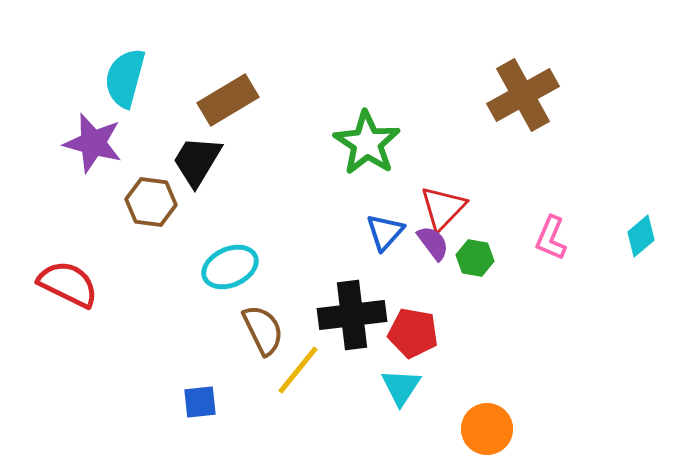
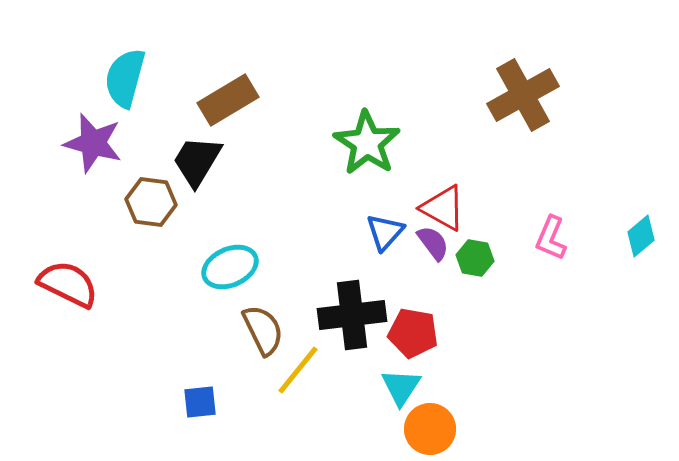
red triangle: rotated 45 degrees counterclockwise
orange circle: moved 57 px left
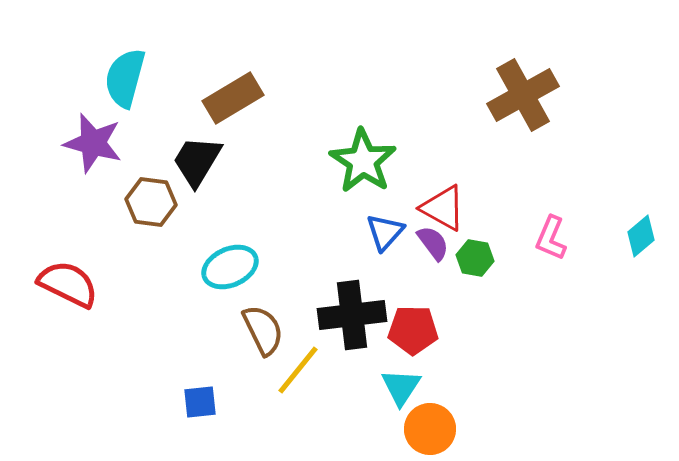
brown rectangle: moved 5 px right, 2 px up
green star: moved 4 px left, 18 px down
red pentagon: moved 3 px up; rotated 9 degrees counterclockwise
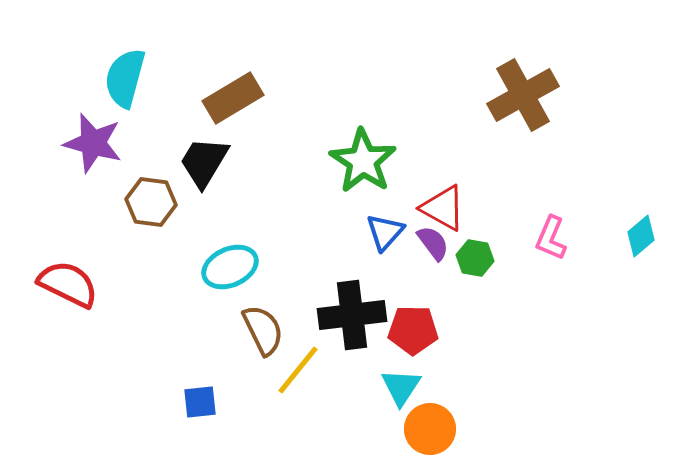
black trapezoid: moved 7 px right, 1 px down
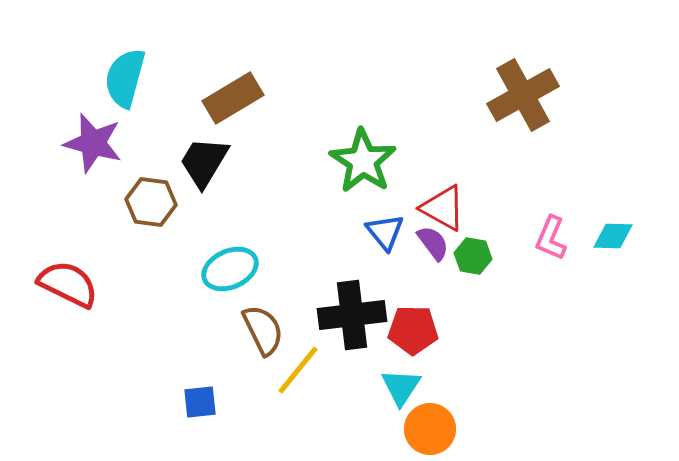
blue triangle: rotated 21 degrees counterclockwise
cyan diamond: moved 28 px left; rotated 42 degrees clockwise
green hexagon: moved 2 px left, 2 px up
cyan ellipse: moved 2 px down
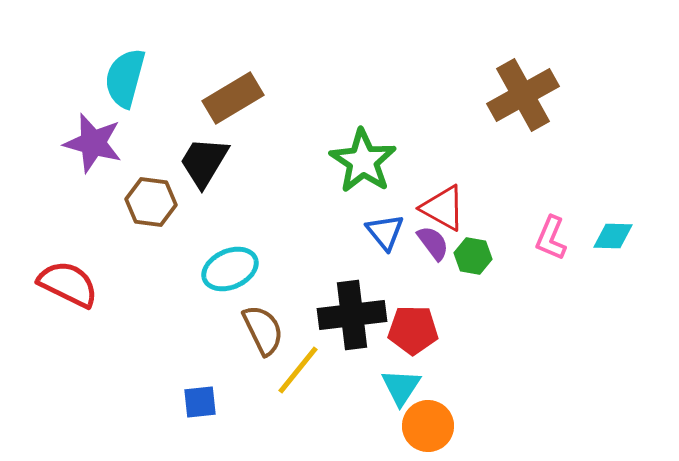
orange circle: moved 2 px left, 3 px up
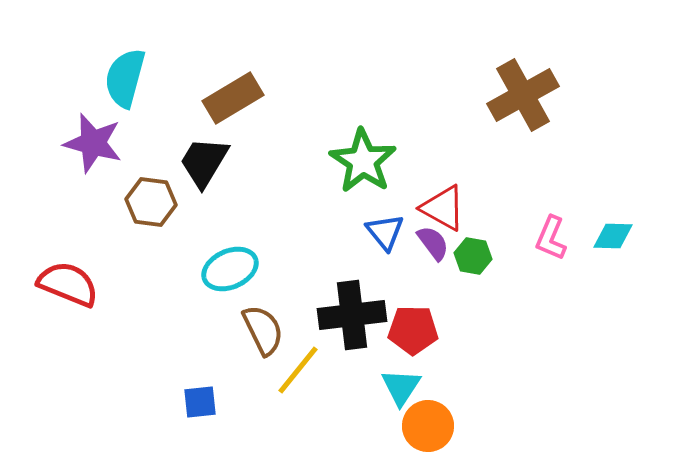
red semicircle: rotated 4 degrees counterclockwise
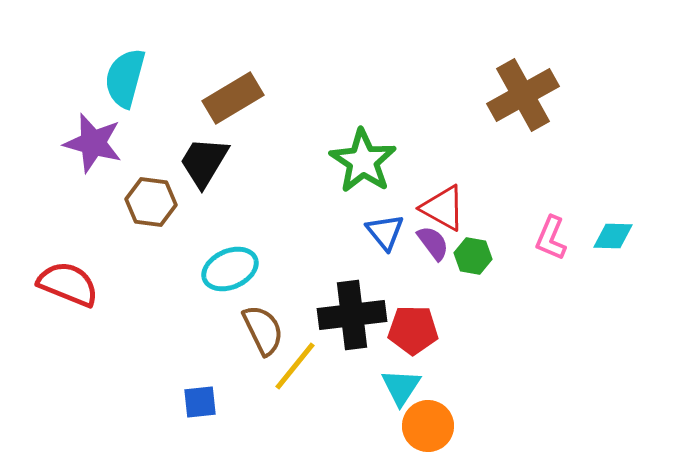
yellow line: moved 3 px left, 4 px up
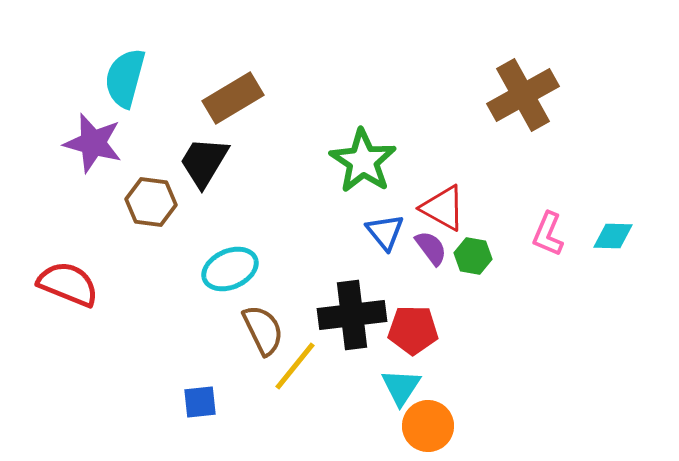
pink L-shape: moved 3 px left, 4 px up
purple semicircle: moved 2 px left, 5 px down
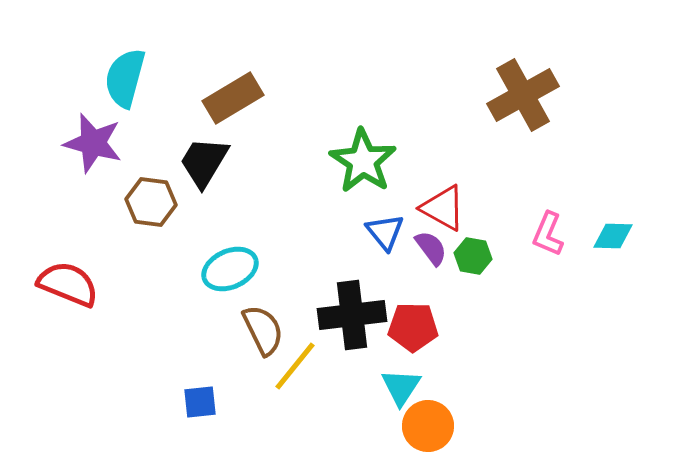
red pentagon: moved 3 px up
